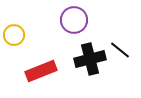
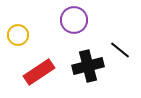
yellow circle: moved 4 px right
black cross: moved 2 px left, 7 px down
red rectangle: moved 2 px left, 1 px down; rotated 12 degrees counterclockwise
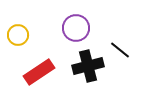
purple circle: moved 2 px right, 8 px down
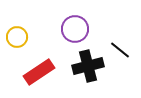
purple circle: moved 1 px left, 1 px down
yellow circle: moved 1 px left, 2 px down
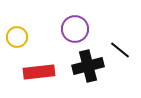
red rectangle: rotated 28 degrees clockwise
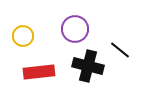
yellow circle: moved 6 px right, 1 px up
black cross: rotated 28 degrees clockwise
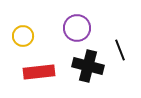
purple circle: moved 2 px right, 1 px up
black line: rotated 30 degrees clockwise
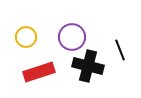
purple circle: moved 5 px left, 9 px down
yellow circle: moved 3 px right, 1 px down
red rectangle: rotated 12 degrees counterclockwise
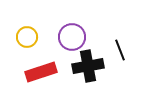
yellow circle: moved 1 px right
black cross: rotated 24 degrees counterclockwise
red rectangle: moved 2 px right
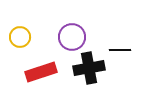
yellow circle: moved 7 px left
black line: rotated 70 degrees counterclockwise
black cross: moved 1 px right, 2 px down
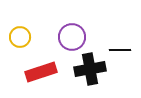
black cross: moved 1 px right, 1 px down
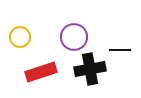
purple circle: moved 2 px right
